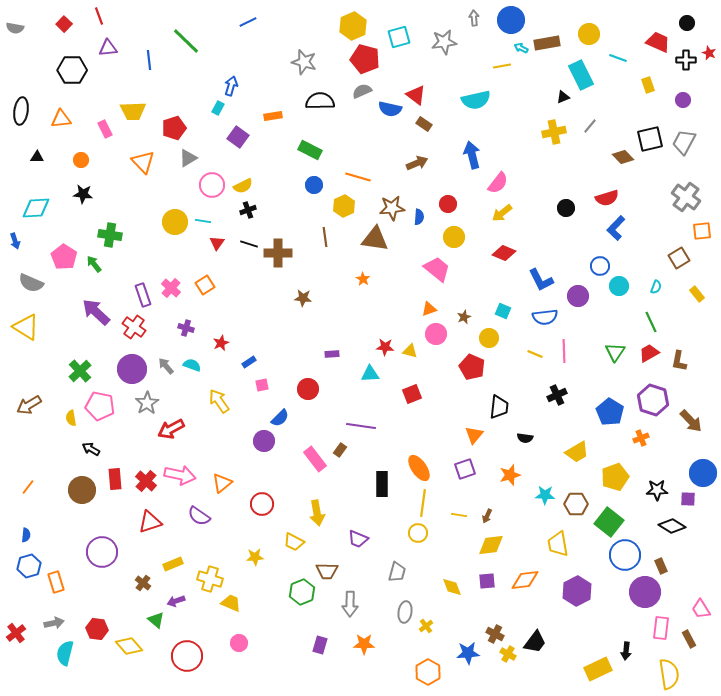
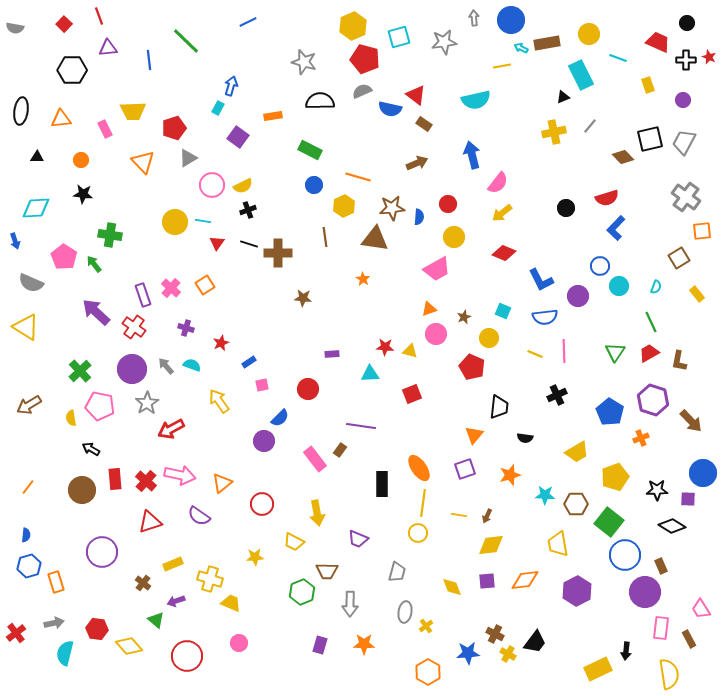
red star at (709, 53): moved 4 px down
pink trapezoid at (437, 269): rotated 112 degrees clockwise
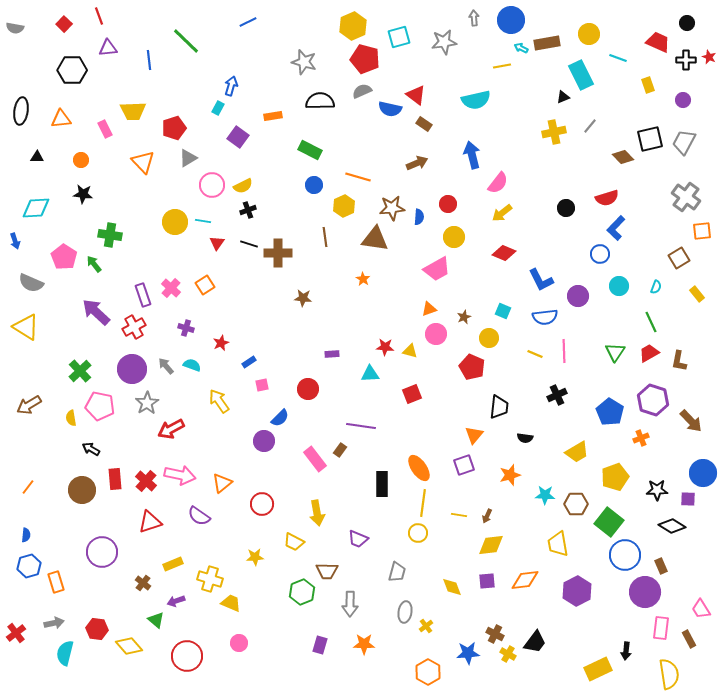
blue circle at (600, 266): moved 12 px up
red cross at (134, 327): rotated 25 degrees clockwise
purple square at (465, 469): moved 1 px left, 4 px up
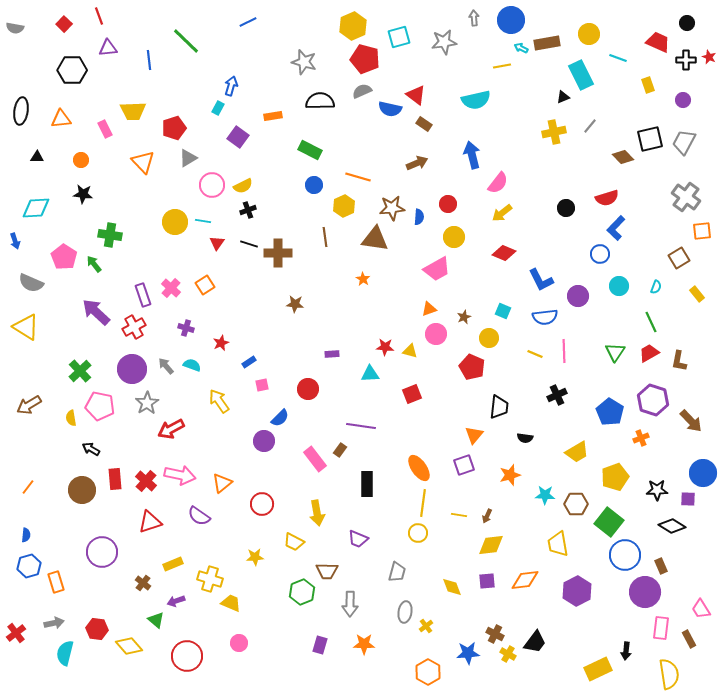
brown star at (303, 298): moved 8 px left, 6 px down
black rectangle at (382, 484): moved 15 px left
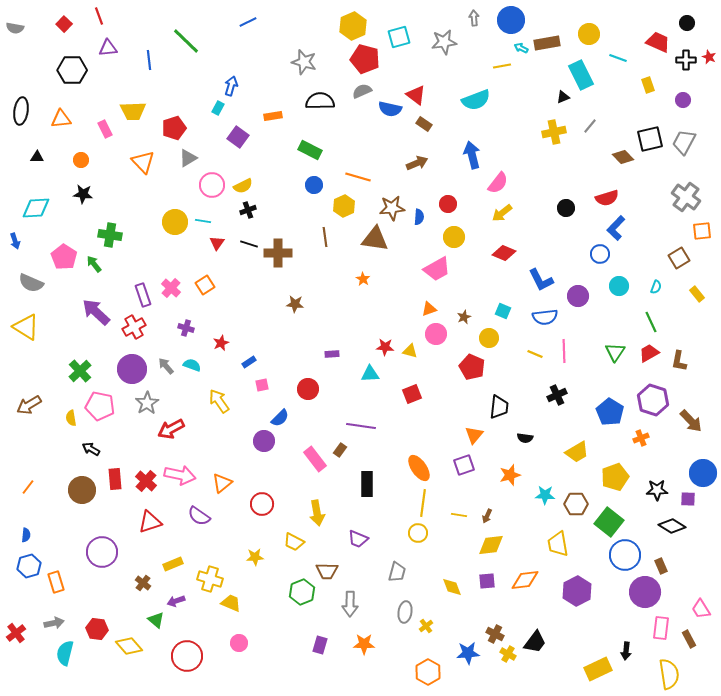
cyan semicircle at (476, 100): rotated 8 degrees counterclockwise
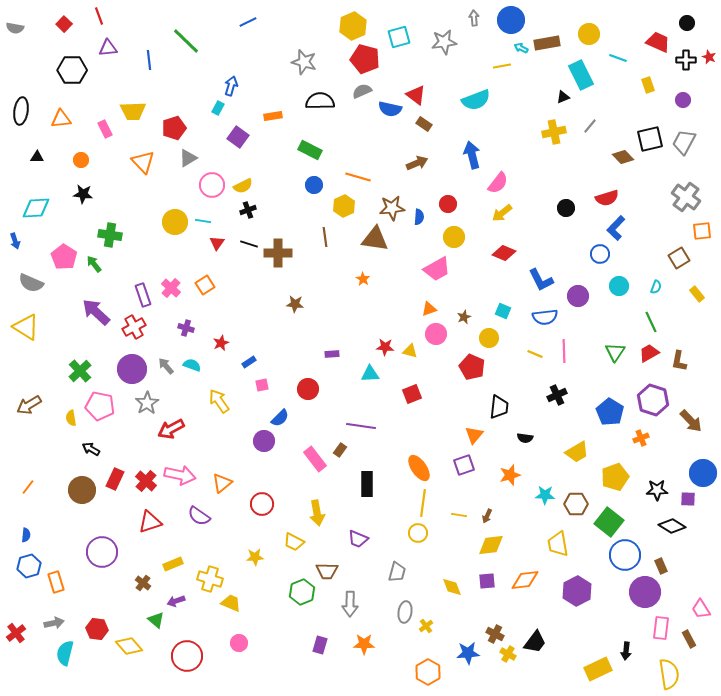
red rectangle at (115, 479): rotated 30 degrees clockwise
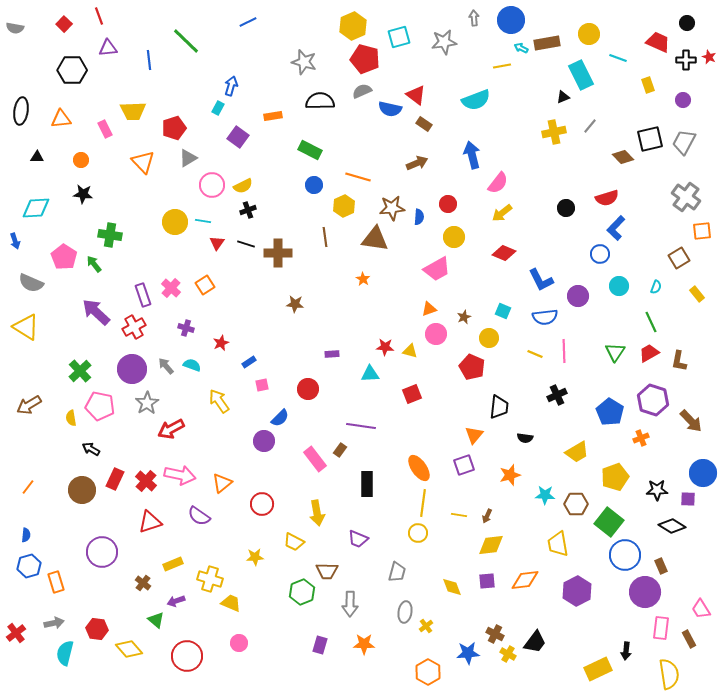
black line at (249, 244): moved 3 px left
yellow diamond at (129, 646): moved 3 px down
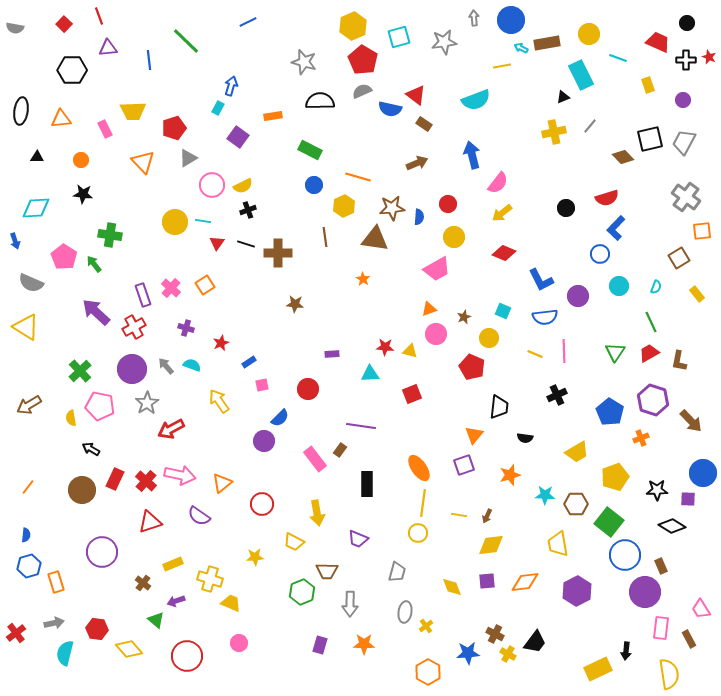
red pentagon at (365, 59): moved 2 px left, 1 px down; rotated 16 degrees clockwise
orange diamond at (525, 580): moved 2 px down
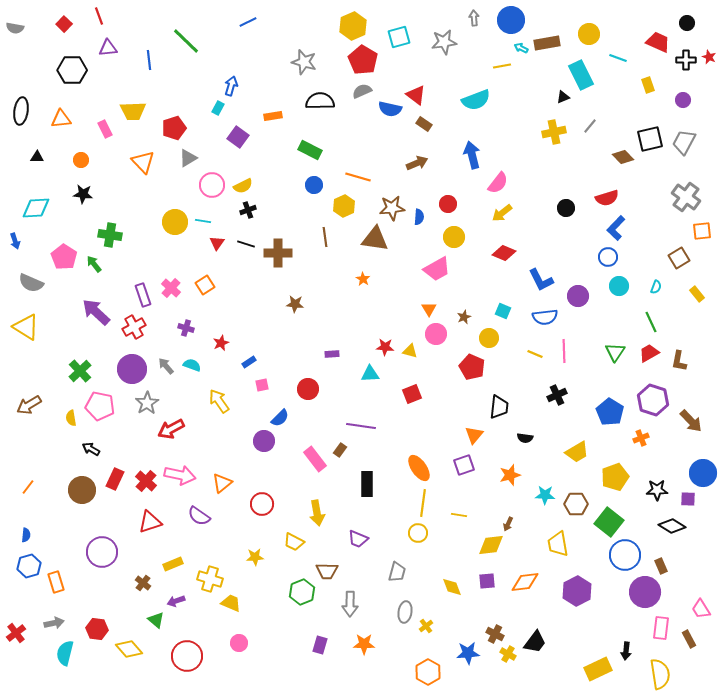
blue circle at (600, 254): moved 8 px right, 3 px down
orange triangle at (429, 309): rotated 42 degrees counterclockwise
brown arrow at (487, 516): moved 21 px right, 8 px down
yellow semicircle at (669, 674): moved 9 px left
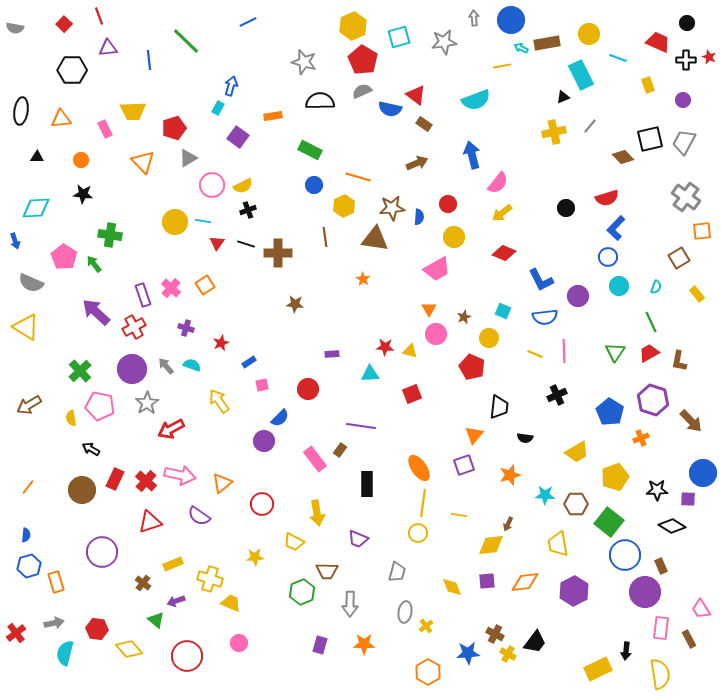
purple hexagon at (577, 591): moved 3 px left
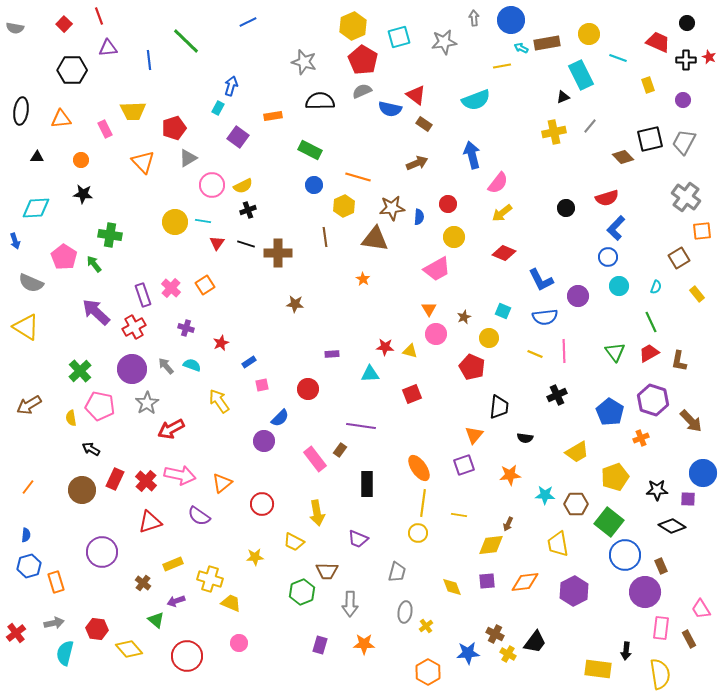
green triangle at (615, 352): rotated 10 degrees counterclockwise
orange star at (510, 475): rotated 10 degrees clockwise
yellow rectangle at (598, 669): rotated 32 degrees clockwise
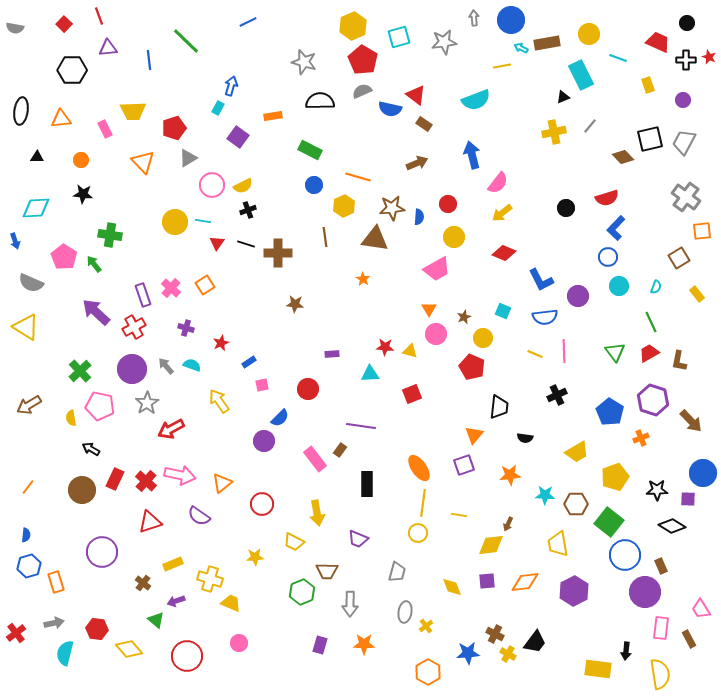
yellow circle at (489, 338): moved 6 px left
